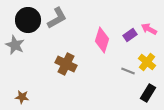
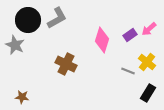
pink arrow: rotated 70 degrees counterclockwise
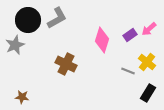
gray star: rotated 24 degrees clockwise
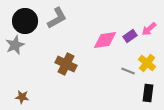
black circle: moved 3 px left, 1 px down
purple rectangle: moved 1 px down
pink diamond: moved 3 px right; rotated 65 degrees clockwise
yellow cross: moved 1 px down
black rectangle: rotated 24 degrees counterclockwise
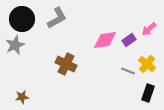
black circle: moved 3 px left, 2 px up
purple rectangle: moved 1 px left, 4 px down
yellow cross: moved 1 px down
black rectangle: rotated 12 degrees clockwise
brown star: rotated 16 degrees counterclockwise
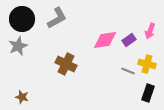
pink arrow: moved 1 px right, 2 px down; rotated 28 degrees counterclockwise
gray star: moved 3 px right, 1 px down
yellow cross: rotated 24 degrees counterclockwise
brown star: rotated 24 degrees clockwise
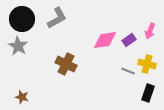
gray star: rotated 18 degrees counterclockwise
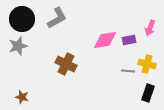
pink arrow: moved 3 px up
purple rectangle: rotated 24 degrees clockwise
gray star: rotated 24 degrees clockwise
gray line: rotated 16 degrees counterclockwise
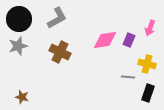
black circle: moved 3 px left
purple rectangle: rotated 56 degrees counterclockwise
brown cross: moved 6 px left, 12 px up
gray line: moved 6 px down
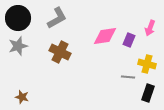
black circle: moved 1 px left, 1 px up
pink diamond: moved 4 px up
